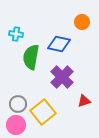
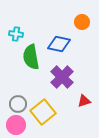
green semicircle: rotated 20 degrees counterclockwise
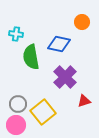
purple cross: moved 3 px right
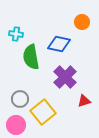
gray circle: moved 2 px right, 5 px up
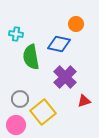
orange circle: moved 6 px left, 2 px down
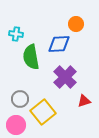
blue diamond: rotated 15 degrees counterclockwise
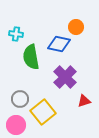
orange circle: moved 3 px down
blue diamond: rotated 15 degrees clockwise
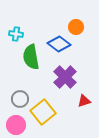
blue diamond: rotated 25 degrees clockwise
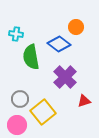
pink circle: moved 1 px right
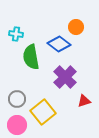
gray circle: moved 3 px left
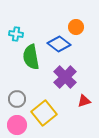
yellow square: moved 1 px right, 1 px down
